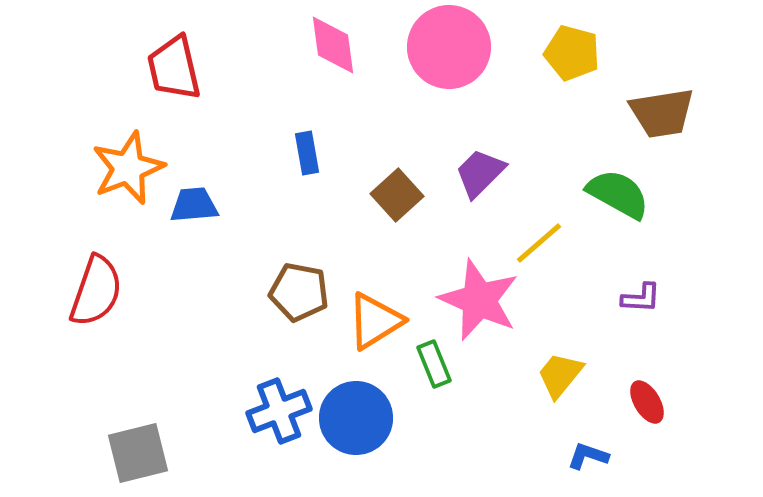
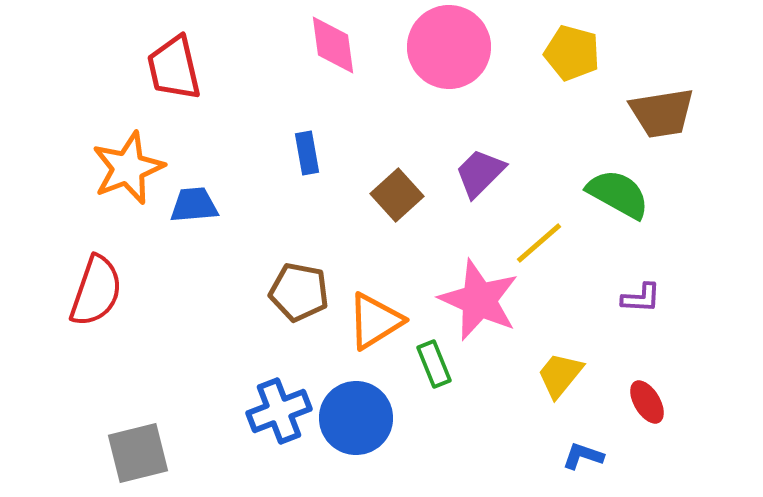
blue L-shape: moved 5 px left
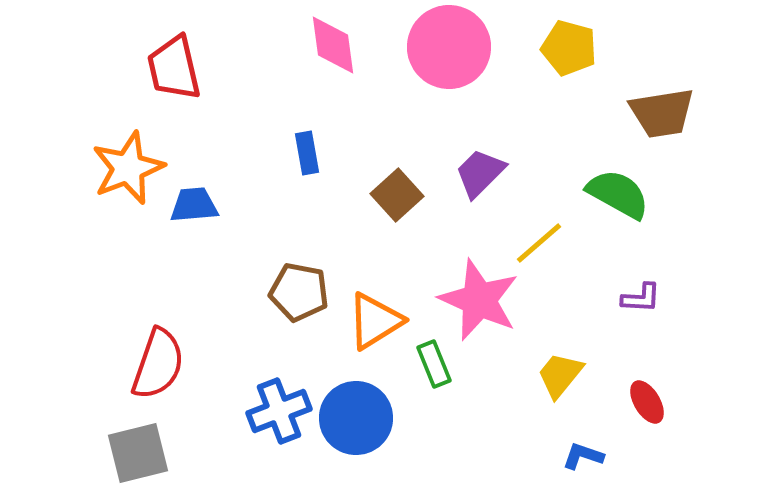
yellow pentagon: moved 3 px left, 5 px up
red semicircle: moved 62 px right, 73 px down
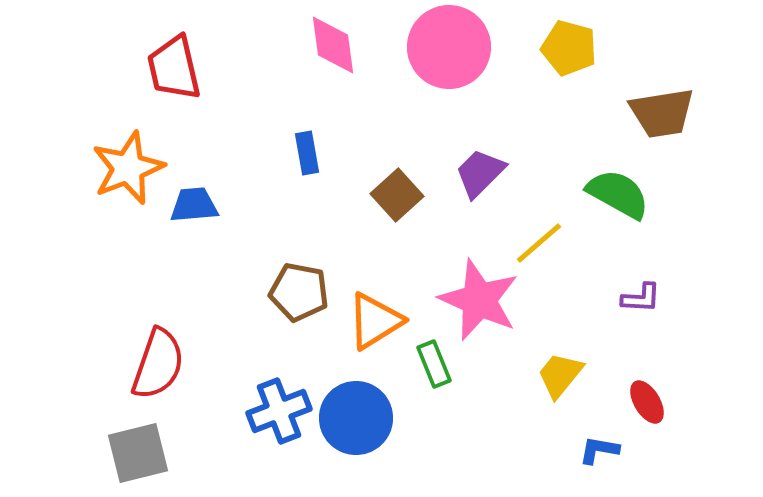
blue L-shape: moved 16 px right, 6 px up; rotated 9 degrees counterclockwise
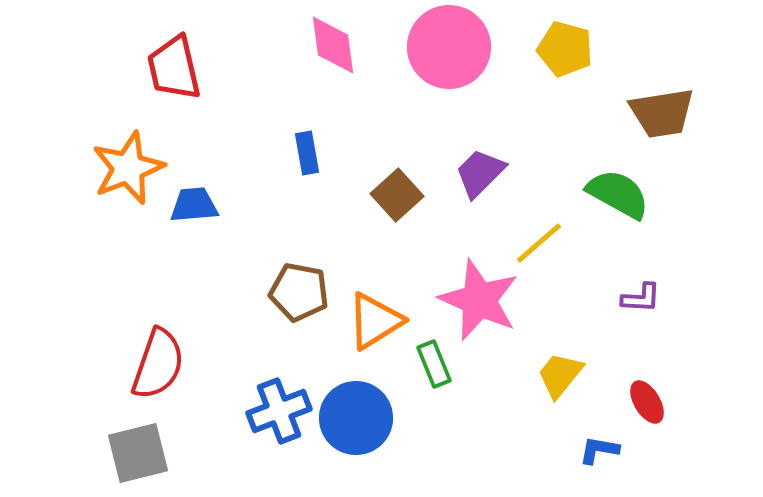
yellow pentagon: moved 4 px left, 1 px down
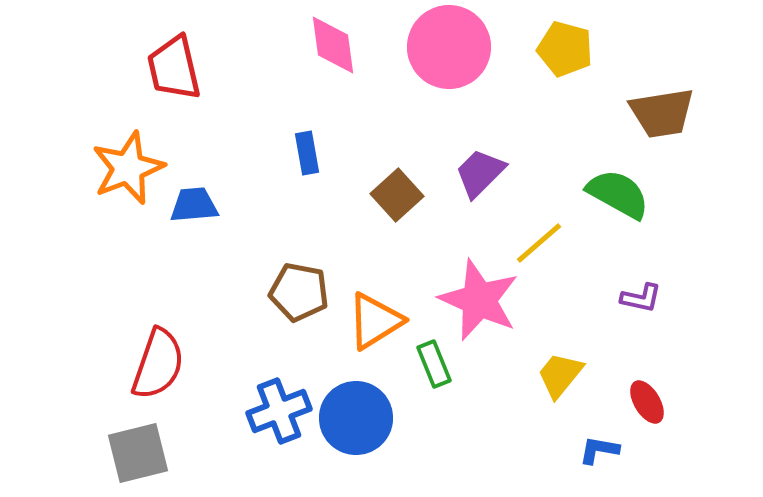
purple L-shape: rotated 9 degrees clockwise
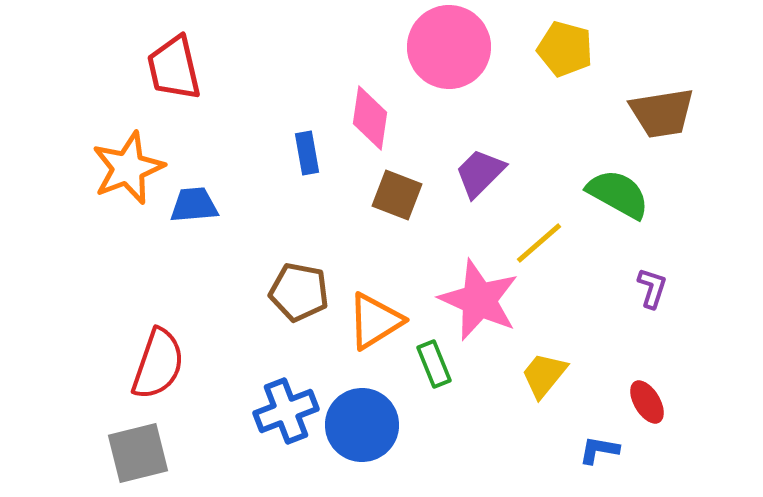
pink diamond: moved 37 px right, 73 px down; rotated 16 degrees clockwise
brown square: rotated 27 degrees counterclockwise
purple L-shape: moved 11 px right, 10 px up; rotated 84 degrees counterclockwise
yellow trapezoid: moved 16 px left
blue cross: moved 7 px right
blue circle: moved 6 px right, 7 px down
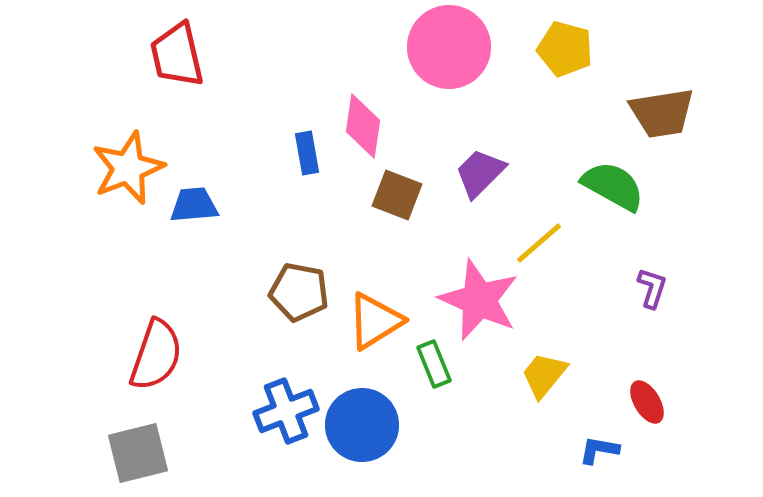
red trapezoid: moved 3 px right, 13 px up
pink diamond: moved 7 px left, 8 px down
green semicircle: moved 5 px left, 8 px up
red semicircle: moved 2 px left, 9 px up
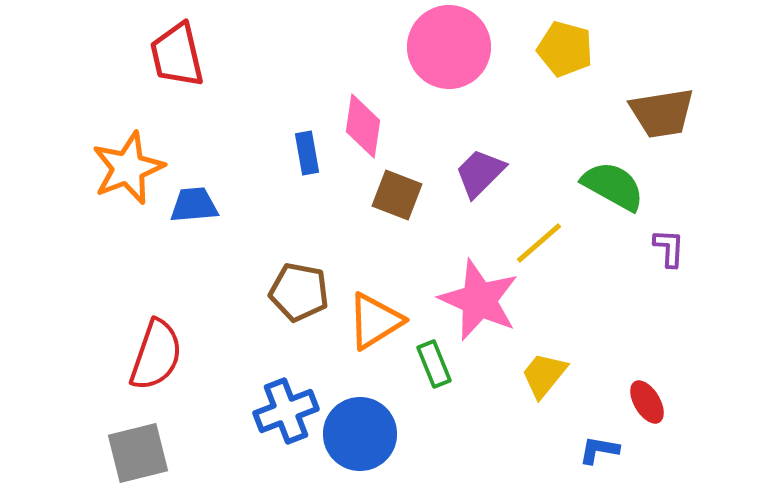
purple L-shape: moved 17 px right, 40 px up; rotated 15 degrees counterclockwise
blue circle: moved 2 px left, 9 px down
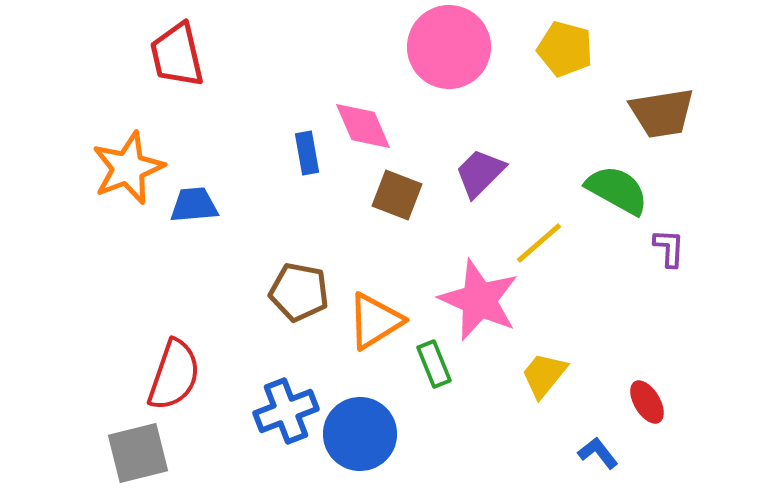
pink diamond: rotated 32 degrees counterclockwise
green semicircle: moved 4 px right, 4 px down
red semicircle: moved 18 px right, 20 px down
blue L-shape: moved 1 px left, 3 px down; rotated 42 degrees clockwise
